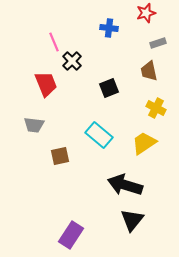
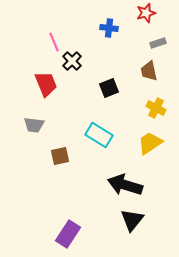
cyan rectangle: rotated 8 degrees counterclockwise
yellow trapezoid: moved 6 px right
purple rectangle: moved 3 px left, 1 px up
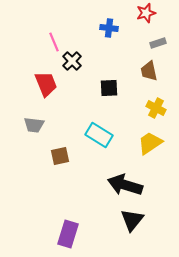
black square: rotated 18 degrees clockwise
purple rectangle: rotated 16 degrees counterclockwise
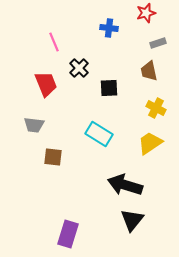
black cross: moved 7 px right, 7 px down
cyan rectangle: moved 1 px up
brown square: moved 7 px left, 1 px down; rotated 18 degrees clockwise
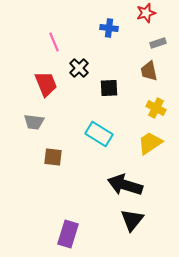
gray trapezoid: moved 3 px up
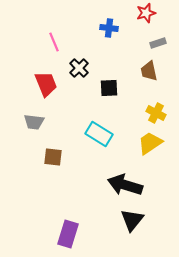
yellow cross: moved 5 px down
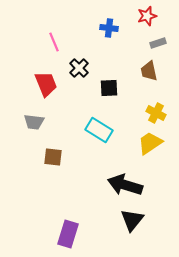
red star: moved 1 px right, 3 px down
cyan rectangle: moved 4 px up
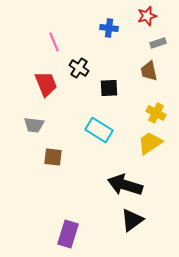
black cross: rotated 12 degrees counterclockwise
gray trapezoid: moved 3 px down
black triangle: rotated 15 degrees clockwise
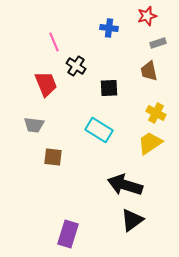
black cross: moved 3 px left, 2 px up
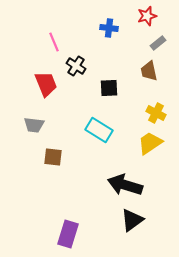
gray rectangle: rotated 21 degrees counterclockwise
